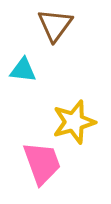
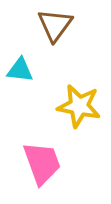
cyan triangle: moved 3 px left
yellow star: moved 5 px right, 16 px up; rotated 27 degrees clockwise
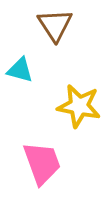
brown triangle: rotated 9 degrees counterclockwise
cyan triangle: rotated 8 degrees clockwise
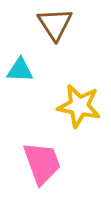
brown triangle: moved 1 px up
cyan triangle: rotated 12 degrees counterclockwise
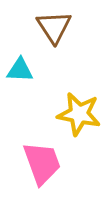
brown triangle: moved 1 px left, 3 px down
yellow star: moved 8 px down
